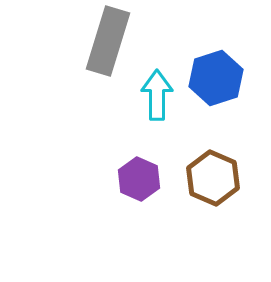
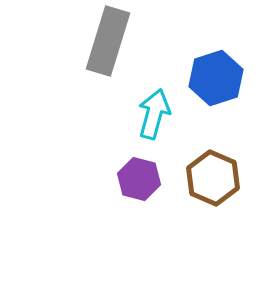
cyan arrow: moved 3 px left, 19 px down; rotated 15 degrees clockwise
purple hexagon: rotated 9 degrees counterclockwise
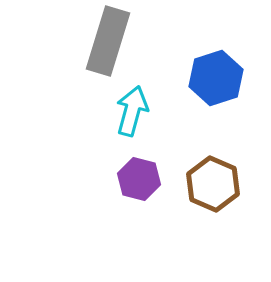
cyan arrow: moved 22 px left, 3 px up
brown hexagon: moved 6 px down
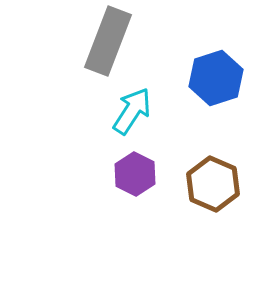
gray rectangle: rotated 4 degrees clockwise
cyan arrow: rotated 18 degrees clockwise
purple hexagon: moved 4 px left, 5 px up; rotated 12 degrees clockwise
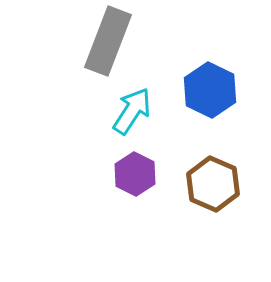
blue hexagon: moved 6 px left, 12 px down; rotated 16 degrees counterclockwise
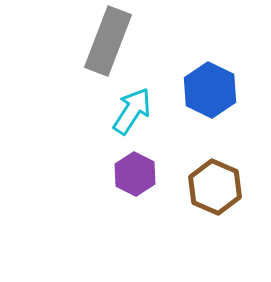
brown hexagon: moved 2 px right, 3 px down
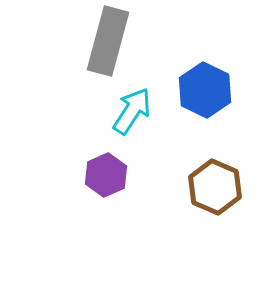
gray rectangle: rotated 6 degrees counterclockwise
blue hexagon: moved 5 px left
purple hexagon: moved 29 px left, 1 px down; rotated 9 degrees clockwise
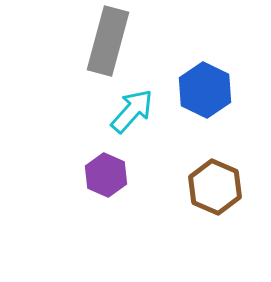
cyan arrow: rotated 9 degrees clockwise
purple hexagon: rotated 12 degrees counterclockwise
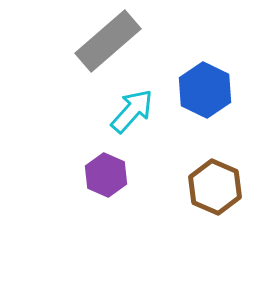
gray rectangle: rotated 34 degrees clockwise
